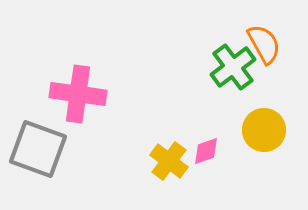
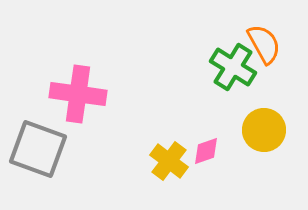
green cross: rotated 21 degrees counterclockwise
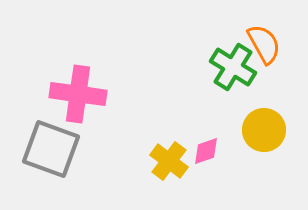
gray square: moved 13 px right
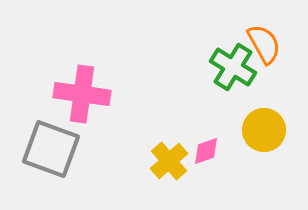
pink cross: moved 4 px right
yellow cross: rotated 12 degrees clockwise
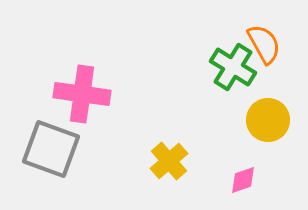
yellow circle: moved 4 px right, 10 px up
pink diamond: moved 37 px right, 29 px down
